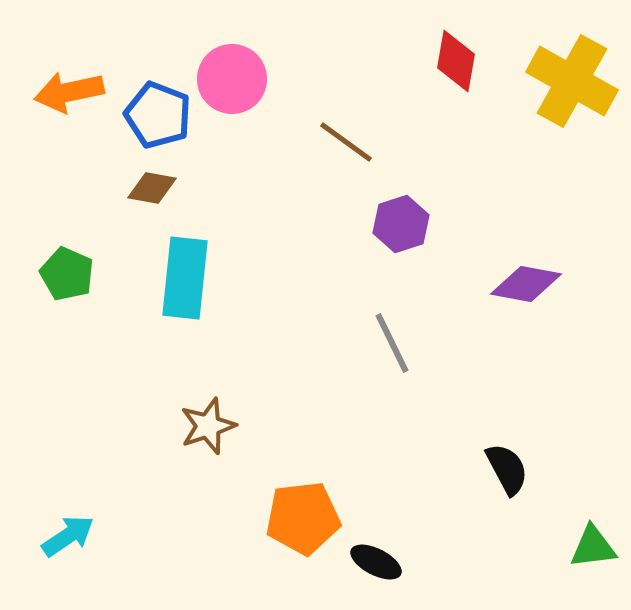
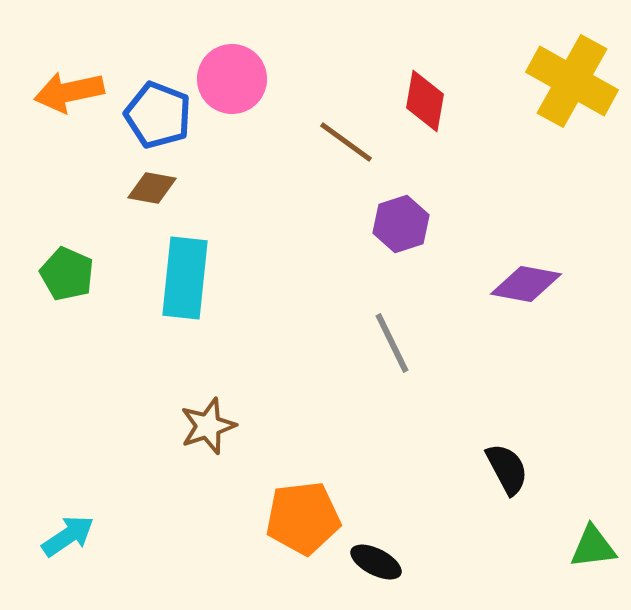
red diamond: moved 31 px left, 40 px down
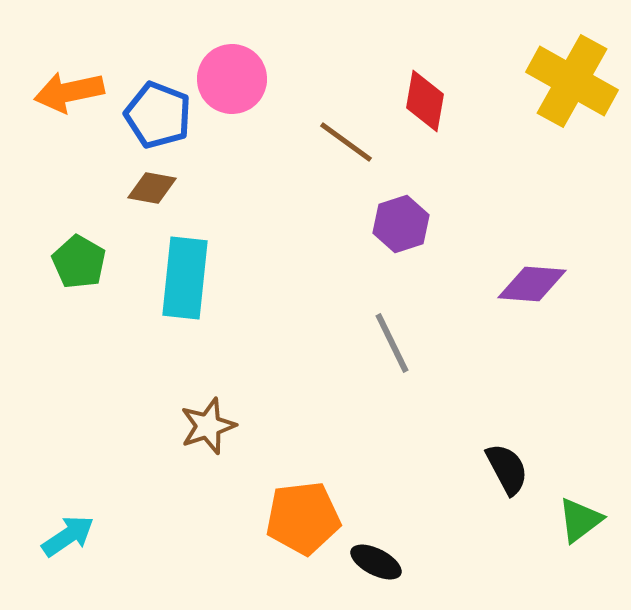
green pentagon: moved 12 px right, 12 px up; rotated 6 degrees clockwise
purple diamond: moved 6 px right; rotated 6 degrees counterclockwise
green triangle: moved 13 px left, 27 px up; rotated 30 degrees counterclockwise
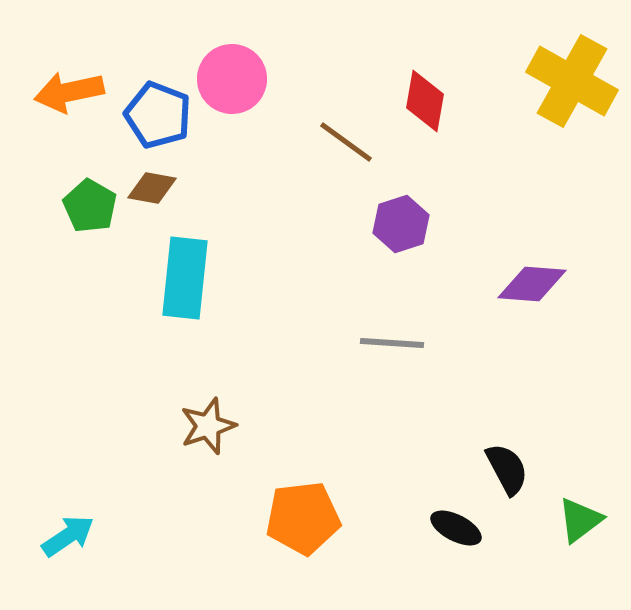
green pentagon: moved 11 px right, 56 px up
gray line: rotated 60 degrees counterclockwise
black ellipse: moved 80 px right, 34 px up
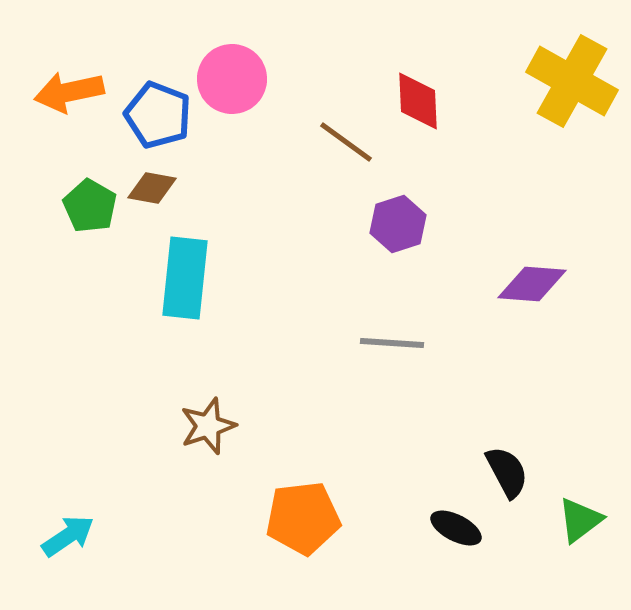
red diamond: moved 7 px left; rotated 12 degrees counterclockwise
purple hexagon: moved 3 px left
black semicircle: moved 3 px down
